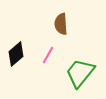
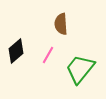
black diamond: moved 3 px up
green trapezoid: moved 4 px up
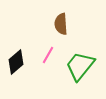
black diamond: moved 11 px down
green trapezoid: moved 3 px up
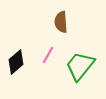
brown semicircle: moved 2 px up
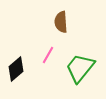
black diamond: moved 7 px down
green trapezoid: moved 2 px down
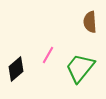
brown semicircle: moved 29 px right
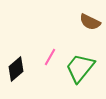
brown semicircle: rotated 60 degrees counterclockwise
pink line: moved 2 px right, 2 px down
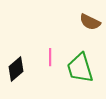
pink line: rotated 30 degrees counterclockwise
green trapezoid: rotated 56 degrees counterclockwise
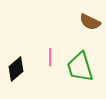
green trapezoid: moved 1 px up
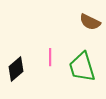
green trapezoid: moved 2 px right
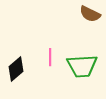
brown semicircle: moved 8 px up
green trapezoid: moved 1 px up; rotated 76 degrees counterclockwise
